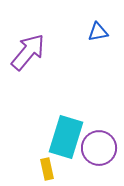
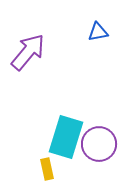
purple circle: moved 4 px up
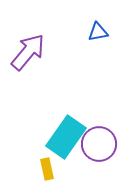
cyan rectangle: rotated 18 degrees clockwise
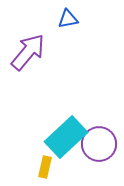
blue triangle: moved 30 px left, 13 px up
cyan rectangle: rotated 12 degrees clockwise
yellow rectangle: moved 2 px left, 2 px up; rotated 25 degrees clockwise
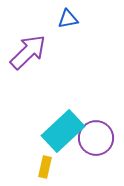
purple arrow: rotated 6 degrees clockwise
cyan rectangle: moved 3 px left, 6 px up
purple circle: moved 3 px left, 6 px up
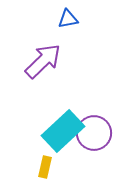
purple arrow: moved 15 px right, 9 px down
purple circle: moved 2 px left, 5 px up
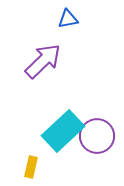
purple circle: moved 3 px right, 3 px down
yellow rectangle: moved 14 px left
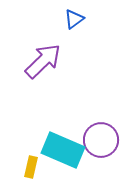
blue triangle: moved 6 px right; rotated 25 degrees counterclockwise
cyan rectangle: moved 19 px down; rotated 66 degrees clockwise
purple circle: moved 4 px right, 4 px down
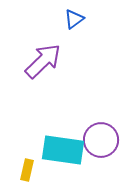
cyan rectangle: rotated 15 degrees counterclockwise
yellow rectangle: moved 4 px left, 3 px down
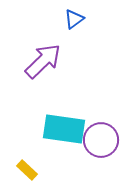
cyan rectangle: moved 1 px right, 21 px up
yellow rectangle: rotated 60 degrees counterclockwise
